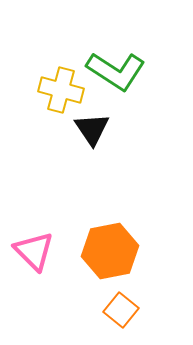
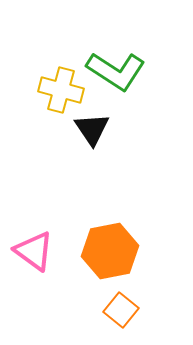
pink triangle: rotated 9 degrees counterclockwise
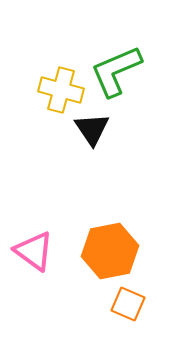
green L-shape: rotated 124 degrees clockwise
orange square: moved 7 px right, 6 px up; rotated 16 degrees counterclockwise
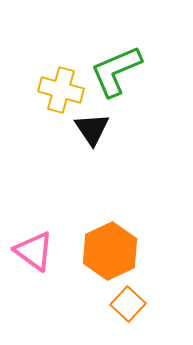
orange hexagon: rotated 14 degrees counterclockwise
orange square: rotated 20 degrees clockwise
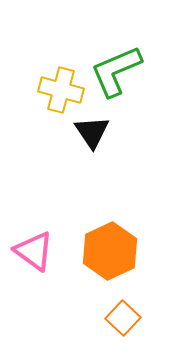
black triangle: moved 3 px down
orange square: moved 5 px left, 14 px down
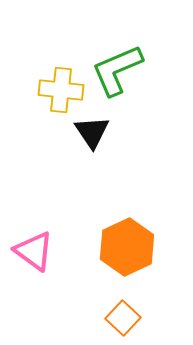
green L-shape: moved 1 px right, 1 px up
yellow cross: rotated 9 degrees counterclockwise
orange hexagon: moved 17 px right, 4 px up
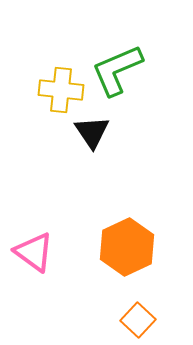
pink triangle: moved 1 px down
orange square: moved 15 px right, 2 px down
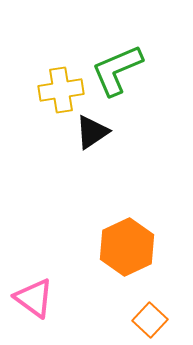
yellow cross: rotated 15 degrees counterclockwise
black triangle: rotated 30 degrees clockwise
pink triangle: moved 46 px down
orange square: moved 12 px right
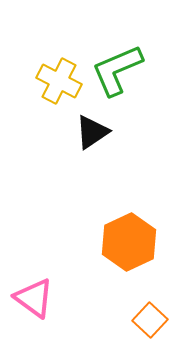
yellow cross: moved 2 px left, 9 px up; rotated 36 degrees clockwise
orange hexagon: moved 2 px right, 5 px up
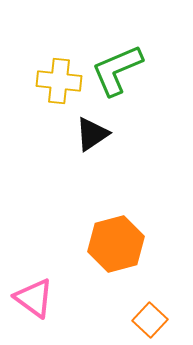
yellow cross: rotated 21 degrees counterclockwise
black triangle: moved 2 px down
orange hexagon: moved 13 px left, 2 px down; rotated 10 degrees clockwise
